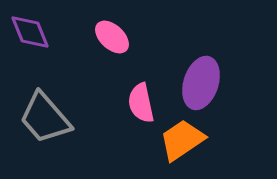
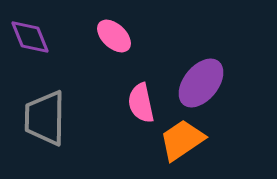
purple diamond: moved 5 px down
pink ellipse: moved 2 px right, 1 px up
purple ellipse: rotated 21 degrees clockwise
gray trapezoid: rotated 42 degrees clockwise
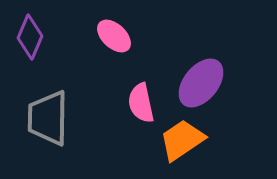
purple diamond: rotated 45 degrees clockwise
gray trapezoid: moved 3 px right
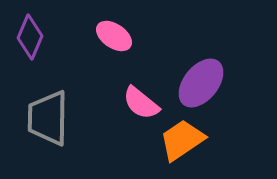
pink ellipse: rotated 9 degrees counterclockwise
pink semicircle: rotated 39 degrees counterclockwise
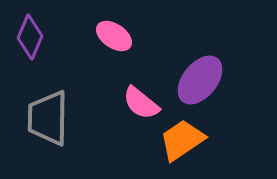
purple ellipse: moved 1 px left, 3 px up
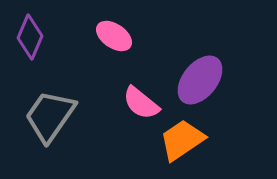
gray trapezoid: moved 2 px right, 2 px up; rotated 34 degrees clockwise
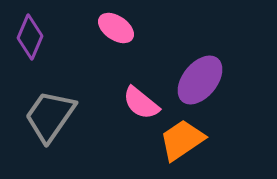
pink ellipse: moved 2 px right, 8 px up
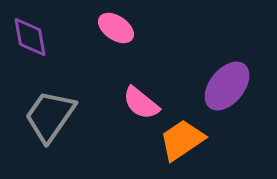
purple diamond: rotated 33 degrees counterclockwise
purple ellipse: moved 27 px right, 6 px down
